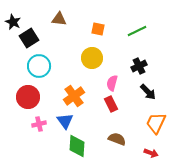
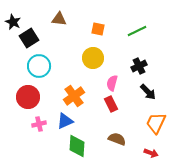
yellow circle: moved 1 px right
blue triangle: rotated 42 degrees clockwise
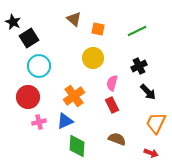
brown triangle: moved 15 px right; rotated 35 degrees clockwise
red rectangle: moved 1 px right, 1 px down
pink cross: moved 2 px up
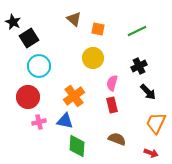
red rectangle: rotated 14 degrees clockwise
blue triangle: rotated 36 degrees clockwise
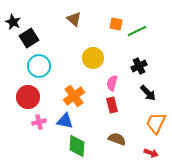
orange square: moved 18 px right, 5 px up
black arrow: moved 1 px down
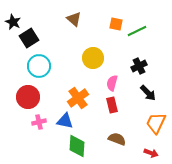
orange cross: moved 4 px right, 2 px down
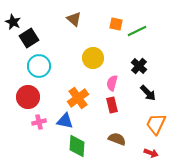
black cross: rotated 21 degrees counterclockwise
orange trapezoid: moved 1 px down
